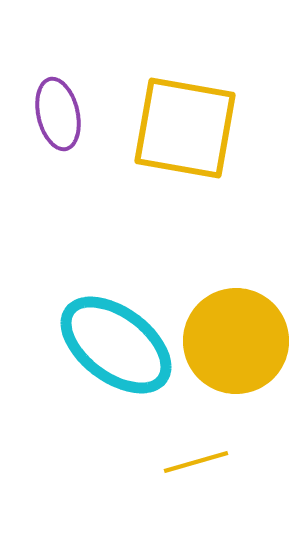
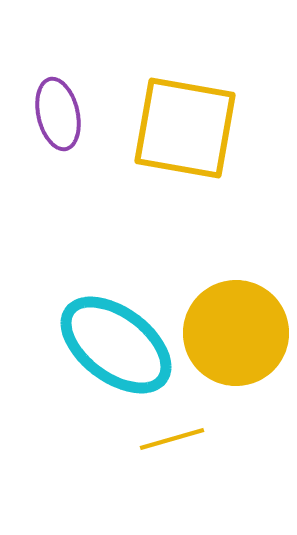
yellow circle: moved 8 px up
yellow line: moved 24 px left, 23 px up
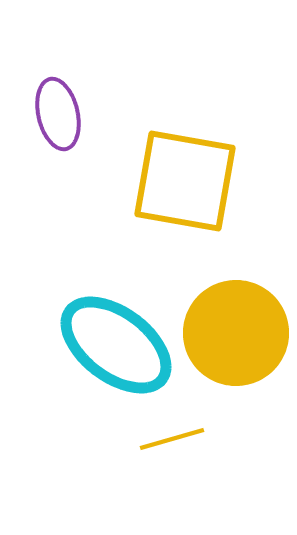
yellow square: moved 53 px down
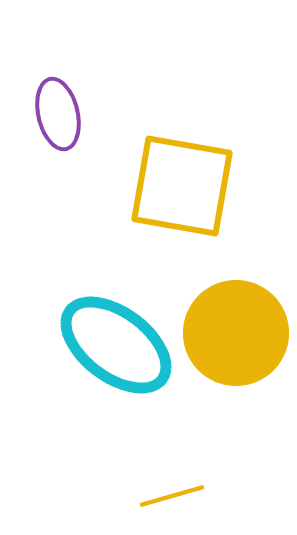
yellow square: moved 3 px left, 5 px down
yellow line: moved 57 px down
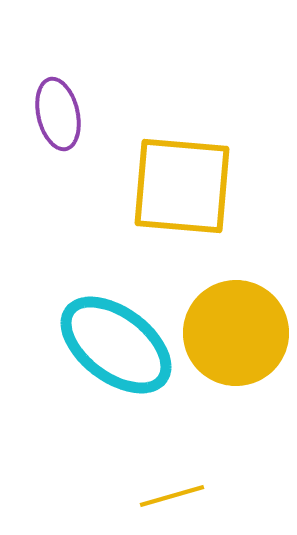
yellow square: rotated 5 degrees counterclockwise
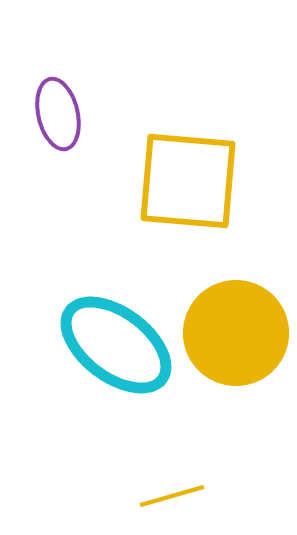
yellow square: moved 6 px right, 5 px up
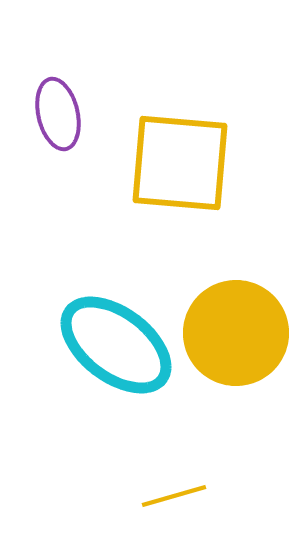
yellow square: moved 8 px left, 18 px up
yellow line: moved 2 px right
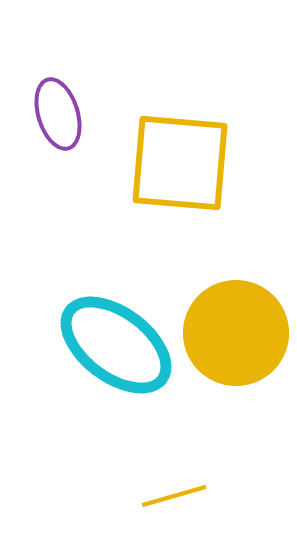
purple ellipse: rotated 4 degrees counterclockwise
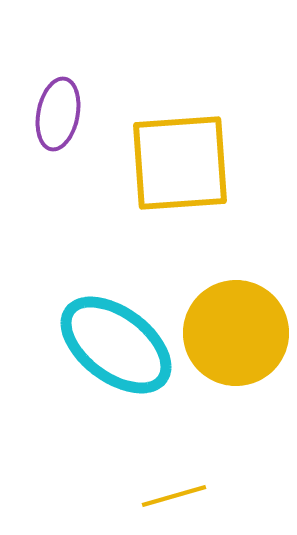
purple ellipse: rotated 28 degrees clockwise
yellow square: rotated 9 degrees counterclockwise
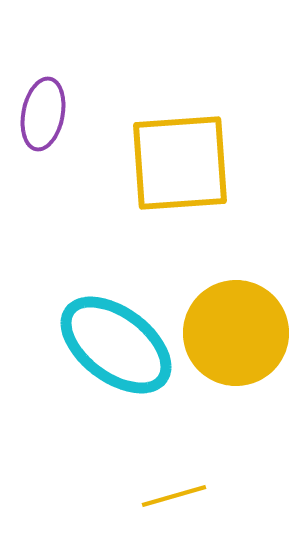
purple ellipse: moved 15 px left
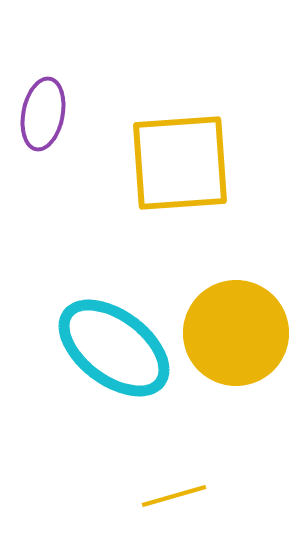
cyan ellipse: moved 2 px left, 3 px down
